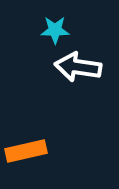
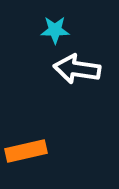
white arrow: moved 1 px left, 2 px down
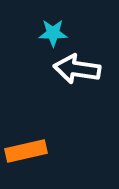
cyan star: moved 2 px left, 3 px down
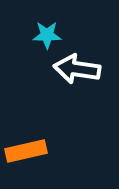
cyan star: moved 6 px left, 2 px down
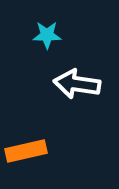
white arrow: moved 15 px down
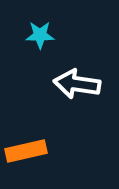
cyan star: moved 7 px left
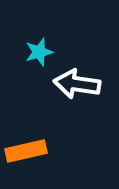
cyan star: moved 1 px left, 17 px down; rotated 16 degrees counterclockwise
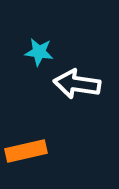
cyan star: rotated 24 degrees clockwise
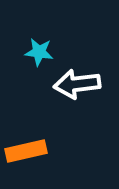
white arrow: rotated 15 degrees counterclockwise
